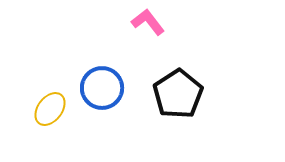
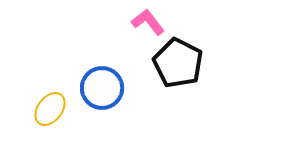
black pentagon: moved 31 px up; rotated 12 degrees counterclockwise
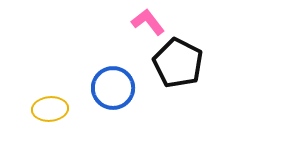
blue circle: moved 11 px right
yellow ellipse: rotated 48 degrees clockwise
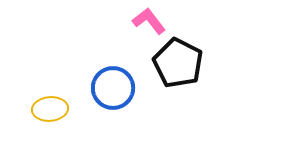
pink L-shape: moved 1 px right, 1 px up
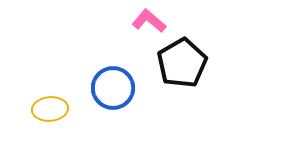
pink L-shape: rotated 12 degrees counterclockwise
black pentagon: moved 4 px right; rotated 15 degrees clockwise
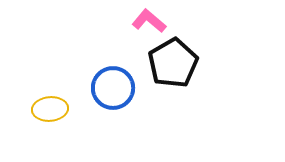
black pentagon: moved 9 px left
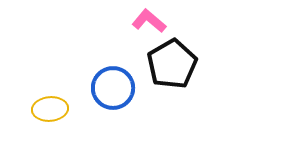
black pentagon: moved 1 px left, 1 px down
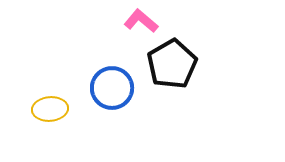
pink L-shape: moved 8 px left
blue circle: moved 1 px left
